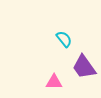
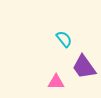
pink triangle: moved 2 px right
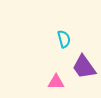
cyan semicircle: rotated 24 degrees clockwise
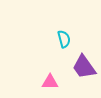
pink triangle: moved 6 px left
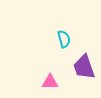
purple trapezoid: rotated 16 degrees clockwise
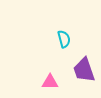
purple trapezoid: moved 3 px down
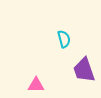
pink triangle: moved 14 px left, 3 px down
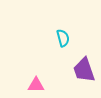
cyan semicircle: moved 1 px left, 1 px up
